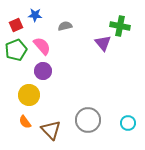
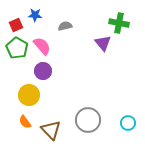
green cross: moved 1 px left, 3 px up
green pentagon: moved 1 px right, 2 px up; rotated 20 degrees counterclockwise
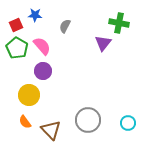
gray semicircle: rotated 48 degrees counterclockwise
purple triangle: rotated 18 degrees clockwise
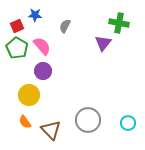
red square: moved 1 px right, 1 px down
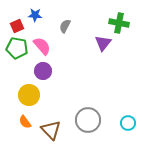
green pentagon: rotated 20 degrees counterclockwise
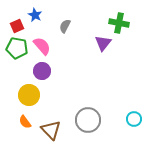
blue star: rotated 24 degrees clockwise
purple circle: moved 1 px left
cyan circle: moved 6 px right, 4 px up
